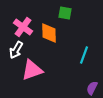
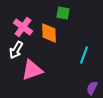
green square: moved 2 px left
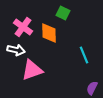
green square: rotated 16 degrees clockwise
white arrow: rotated 108 degrees counterclockwise
cyan line: rotated 42 degrees counterclockwise
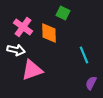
purple semicircle: moved 1 px left, 5 px up
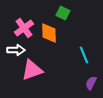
pink cross: moved 1 px right, 1 px down; rotated 18 degrees clockwise
white arrow: rotated 12 degrees counterclockwise
